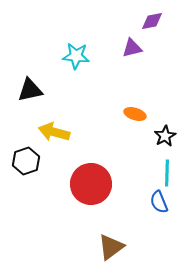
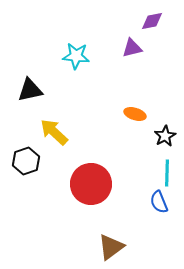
yellow arrow: rotated 28 degrees clockwise
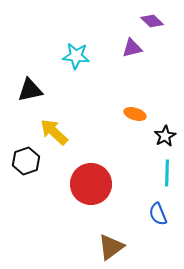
purple diamond: rotated 55 degrees clockwise
blue semicircle: moved 1 px left, 12 px down
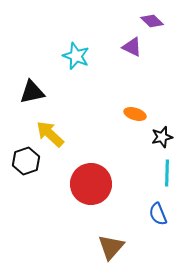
purple triangle: moved 1 px up; rotated 40 degrees clockwise
cyan star: rotated 16 degrees clockwise
black triangle: moved 2 px right, 2 px down
yellow arrow: moved 4 px left, 2 px down
black star: moved 3 px left, 1 px down; rotated 15 degrees clockwise
brown triangle: rotated 12 degrees counterclockwise
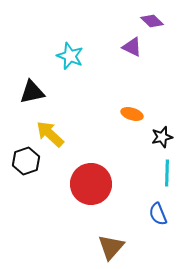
cyan star: moved 6 px left
orange ellipse: moved 3 px left
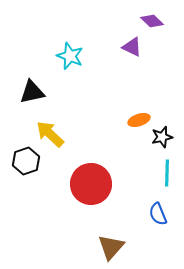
orange ellipse: moved 7 px right, 6 px down; rotated 35 degrees counterclockwise
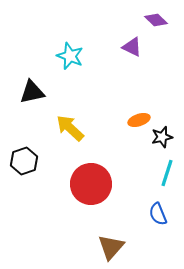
purple diamond: moved 4 px right, 1 px up
yellow arrow: moved 20 px right, 6 px up
black hexagon: moved 2 px left
cyan line: rotated 16 degrees clockwise
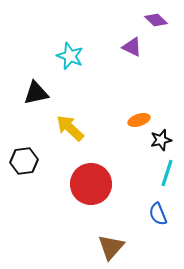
black triangle: moved 4 px right, 1 px down
black star: moved 1 px left, 3 px down
black hexagon: rotated 12 degrees clockwise
